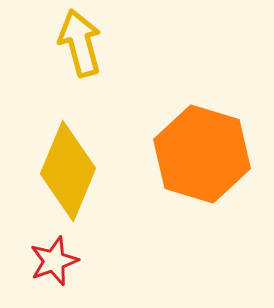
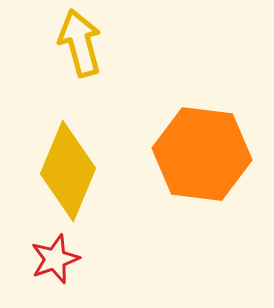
orange hexagon: rotated 10 degrees counterclockwise
red star: moved 1 px right, 2 px up
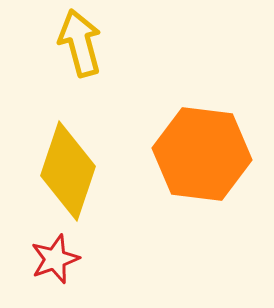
yellow diamond: rotated 4 degrees counterclockwise
